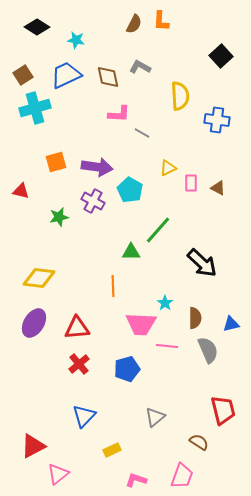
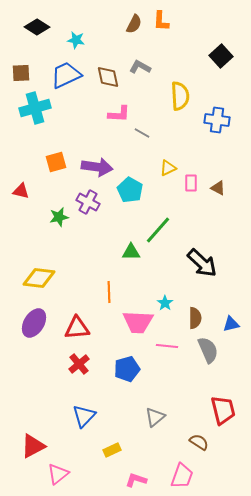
brown square at (23, 75): moved 2 px left, 2 px up; rotated 30 degrees clockwise
purple cross at (93, 201): moved 5 px left, 1 px down
orange line at (113, 286): moved 4 px left, 6 px down
pink trapezoid at (141, 324): moved 3 px left, 2 px up
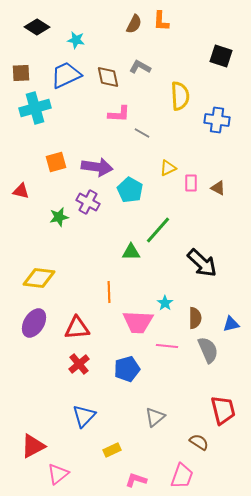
black square at (221, 56): rotated 30 degrees counterclockwise
